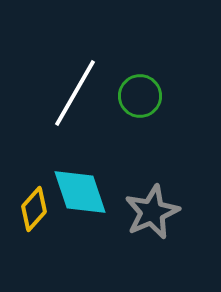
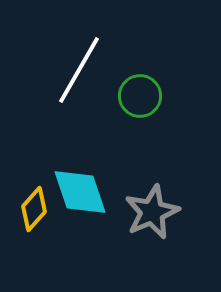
white line: moved 4 px right, 23 px up
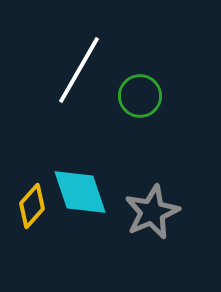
yellow diamond: moved 2 px left, 3 px up
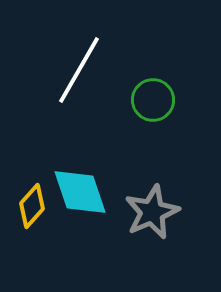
green circle: moved 13 px right, 4 px down
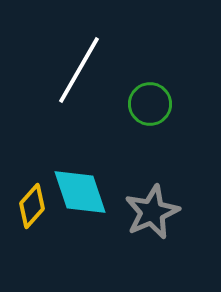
green circle: moved 3 px left, 4 px down
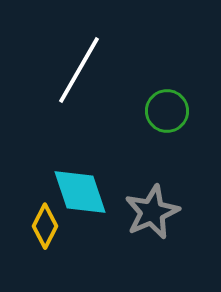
green circle: moved 17 px right, 7 px down
yellow diamond: moved 13 px right, 20 px down; rotated 15 degrees counterclockwise
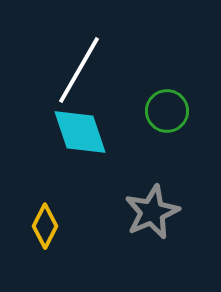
cyan diamond: moved 60 px up
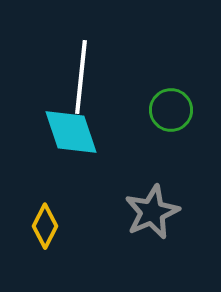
white line: moved 2 px right, 7 px down; rotated 24 degrees counterclockwise
green circle: moved 4 px right, 1 px up
cyan diamond: moved 9 px left
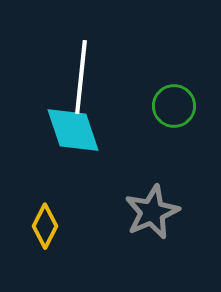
green circle: moved 3 px right, 4 px up
cyan diamond: moved 2 px right, 2 px up
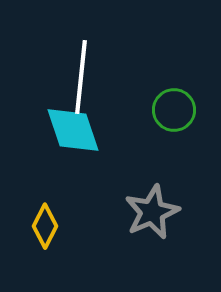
green circle: moved 4 px down
